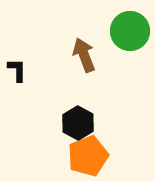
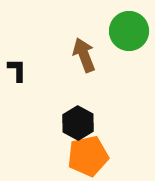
green circle: moved 1 px left
orange pentagon: rotated 9 degrees clockwise
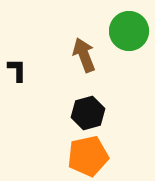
black hexagon: moved 10 px right, 10 px up; rotated 16 degrees clockwise
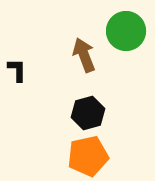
green circle: moved 3 px left
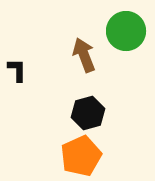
orange pentagon: moved 7 px left; rotated 12 degrees counterclockwise
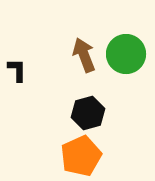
green circle: moved 23 px down
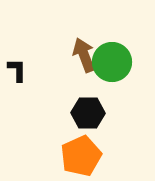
green circle: moved 14 px left, 8 px down
black hexagon: rotated 16 degrees clockwise
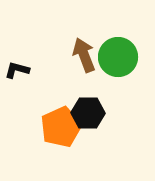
green circle: moved 6 px right, 5 px up
black L-shape: rotated 75 degrees counterclockwise
orange pentagon: moved 20 px left, 29 px up
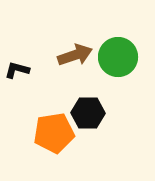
brown arrow: moved 9 px left; rotated 92 degrees clockwise
orange pentagon: moved 7 px left, 6 px down; rotated 15 degrees clockwise
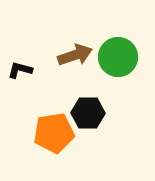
black L-shape: moved 3 px right
